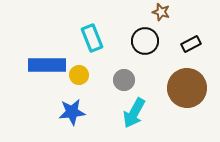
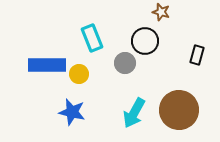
black rectangle: moved 6 px right, 11 px down; rotated 48 degrees counterclockwise
yellow circle: moved 1 px up
gray circle: moved 1 px right, 17 px up
brown circle: moved 8 px left, 22 px down
blue star: rotated 20 degrees clockwise
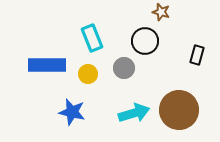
gray circle: moved 1 px left, 5 px down
yellow circle: moved 9 px right
cyan arrow: rotated 136 degrees counterclockwise
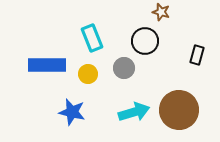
cyan arrow: moved 1 px up
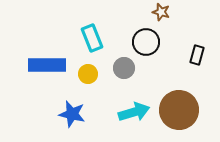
black circle: moved 1 px right, 1 px down
blue star: moved 2 px down
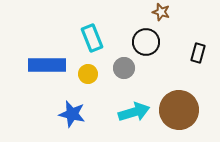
black rectangle: moved 1 px right, 2 px up
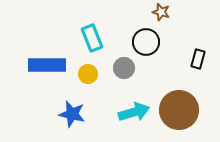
black rectangle: moved 6 px down
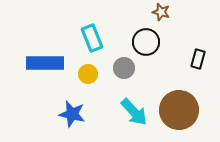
blue rectangle: moved 2 px left, 2 px up
cyan arrow: rotated 64 degrees clockwise
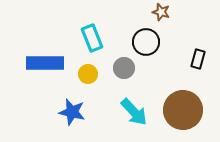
brown circle: moved 4 px right
blue star: moved 2 px up
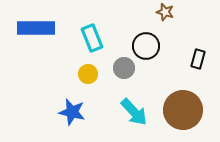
brown star: moved 4 px right
black circle: moved 4 px down
blue rectangle: moved 9 px left, 35 px up
